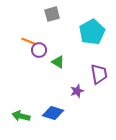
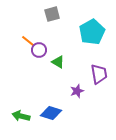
orange line: rotated 16 degrees clockwise
blue diamond: moved 2 px left
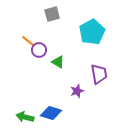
green arrow: moved 4 px right, 1 px down
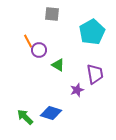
gray square: rotated 21 degrees clockwise
orange line: rotated 24 degrees clockwise
green triangle: moved 3 px down
purple trapezoid: moved 4 px left
purple star: moved 1 px up
green arrow: rotated 30 degrees clockwise
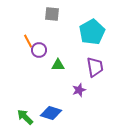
green triangle: rotated 32 degrees counterclockwise
purple trapezoid: moved 7 px up
purple star: moved 2 px right
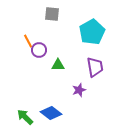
blue diamond: rotated 20 degrees clockwise
